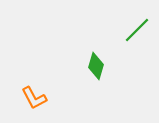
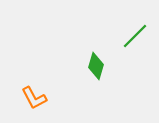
green line: moved 2 px left, 6 px down
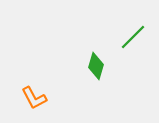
green line: moved 2 px left, 1 px down
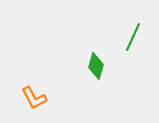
green line: rotated 20 degrees counterclockwise
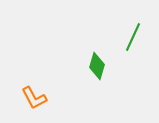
green diamond: moved 1 px right
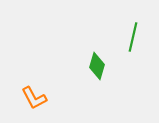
green line: rotated 12 degrees counterclockwise
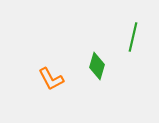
orange L-shape: moved 17 px right, 19 px up
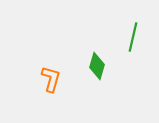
orange L-shape: rotated 136 degrees counterclockwise
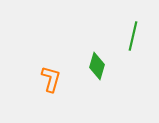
green line: moved 1 px up
